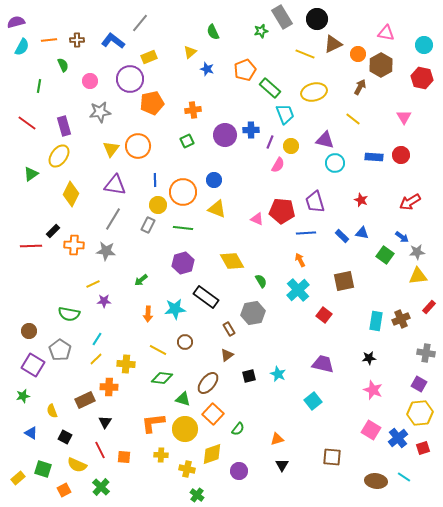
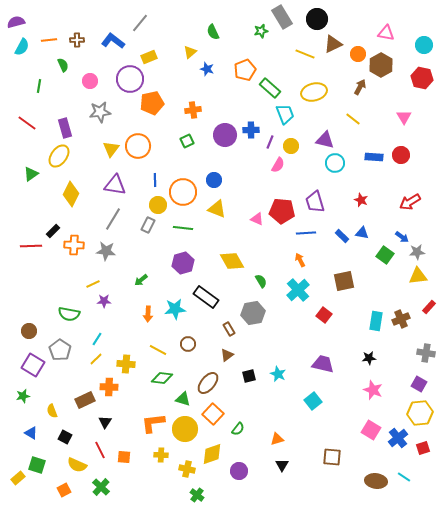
purple rectangle at (64, 126): moved 1 px right, 2 px down
brown circle at (185, 342): moved 3 px right, 2 px down
green square at (43, 469): moved 6 px left, 4 px up
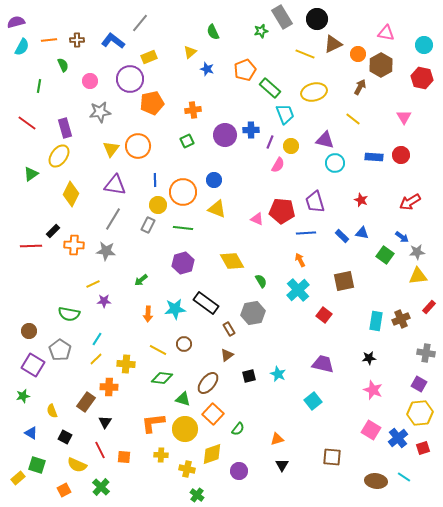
black rectangle at (206, 297): moved 6 px down
brown circle at (188, 344): moved 4 px left
brown rectangle at (85, 400): moved 1 px right, 2 px down; rotated 30 degrees counterclockwise
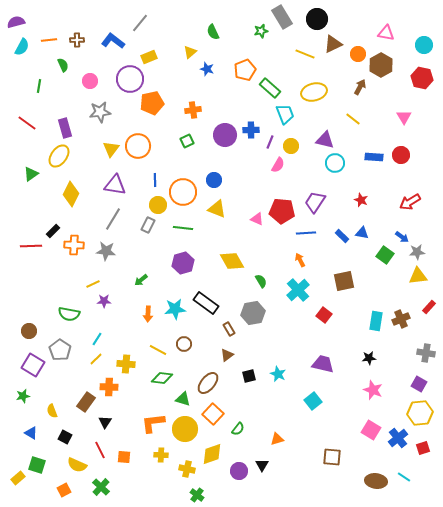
purple trapezoid at (315, 202): rotated 50 degrees clockwise
black triangle at (282, 465): moved 20 px left
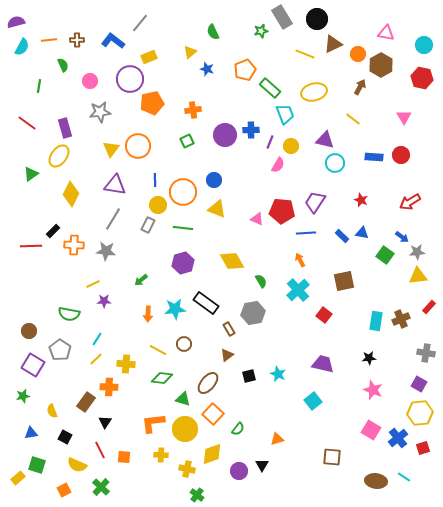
blue triangle at (31, 433): rotated 40 degrees counterclockwise
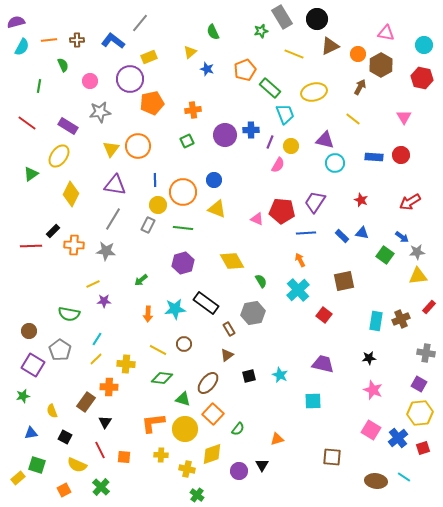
brown triangle at (333, 44): moved 3 px left, 2 px down
yellow line at (305, 54): moved 11 px left
purple rectangle at (65, 128): moved 3 px right, 2 px up; rotated 42 degrees counterclockwise
cyan star at (278, 374): moved 2 px right, 1 px down
cyan square at (313, 401): rotated 36 degrees clockwise
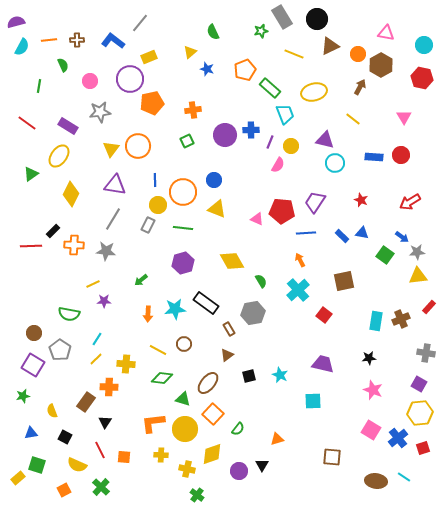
brown circle at (29, 331): moved 5 px right, 2 px down
